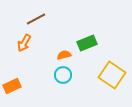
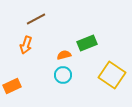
orange arrow: moved 2 px right, 2 px down; rotated 12 degrees counterclockwise
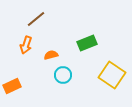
brown line: rotated 12 degrees counterclockwise
orange semicircle: moved 13 px left
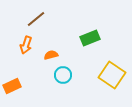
green rectangle: moved 3 px right, 5 px up
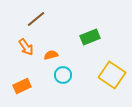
green rectangle: moved 1 px up
orange arrow: moved 2 px down; rotated 54 degrees counterclockwise
orange rectangle: moved 10 px right
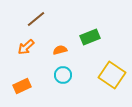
orange arrow: rotated 84 degrees clockwise
orange semicircle: moved 9 px right, 5 px up
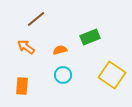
orange arrow: rotated 78 degrees clockwise
orange rectangle: rotated 60 degrees counterclockwise
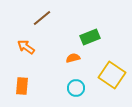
brown line: moved 6 px right, 1 px up
orange semicircle: moved 13 px right, 8 px down
cyan circle: moved 13 px right, 13 px down
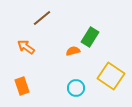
green rectangle: rotated 36 degrees counterclockwise
orange semicircle: moved 7 px up
yellow square: moved 1 px left, 1 px down
orange rectangle: rotated 24 degrees counterclockwise
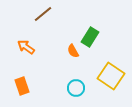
brown line: moved 1 px right, 4 px up
orange semicircle: rotated 104 degrees counterclockwise
